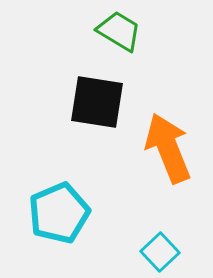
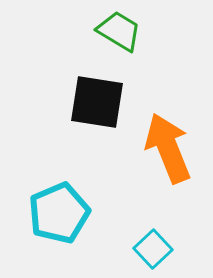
cyan square: moved 7 px left, 3 px up
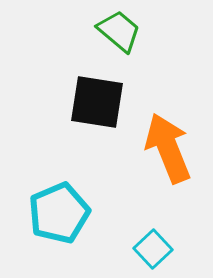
green trapezoid: rotated 9 degrees clockwise
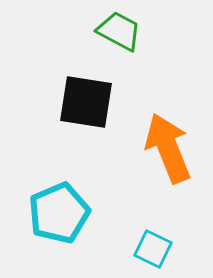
green trapezoid: rotated 12 degrees counterclockwise
black square: moved 11 px left
cyan square: rotated 21 degrees counterclockwise
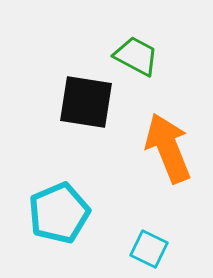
green trapezoid: moved 17 px right, 25 px down
cyan square: moved 4 px left
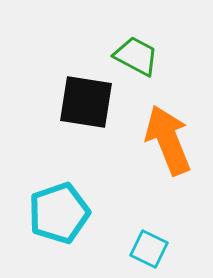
orange arrow: moved 8 px up
cyan pentagon: rotated 4 degrees clockwise
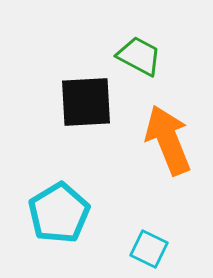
green trapezoid: moved 3 px right
black square: rotated 12 degrees counterclockwise
cyan pentagon: rotated 12 degrees counterclockwise
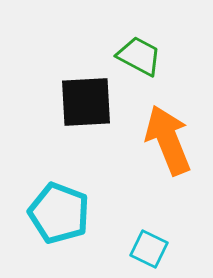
cyan pentagon: rotated 20 degrees counterclockwise
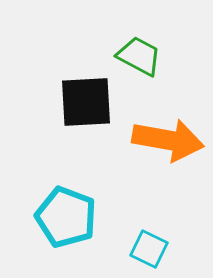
orange arrow: rotated 122 degrees clockwise
cyan pentagon: moved 7 px right, 4 px down
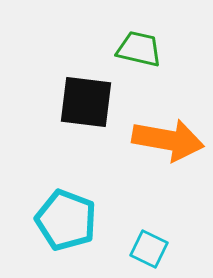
green trapezoid: moved 7 px up; rotated 15 degrees counterclockwise
black square: rotated 10 degrees clockwise
cyan pentagon: moved 3 px down
